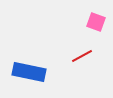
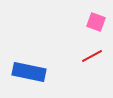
red line: moved 10 px right
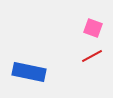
pink square: moved 3 px left, 6 px down
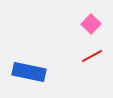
pink square: moved 2 px left, 4 px up; rotated 24 degrees clockwise
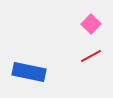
red line: moved 1 px left
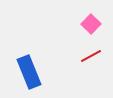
blue rectangle: rotated 56 degrees clockwise
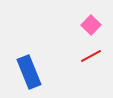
pink square: moved 1 px down
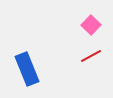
blue rectangle: moved 2 px left, 3 px up
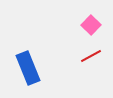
blue rectangle: moved 1 px right, 1 px up
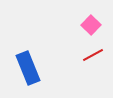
red line: moved 2 px right, 1 px up
